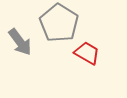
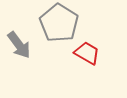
gray arrow: moved 1 px left, 3 px down
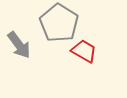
red trapezoid: moved 3 px left, 2 px up
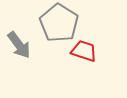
red trapezoid: rotated 12 degrees counterclockwise
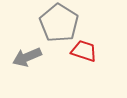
gray arrow: moved 8 px right, 12 px down; rotated 104 degrees clockwise
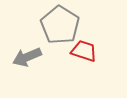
gray pentagon: moved 1 px right, 2 px down
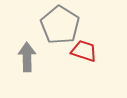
gray arrow: rotated 112 degrees clockwise
